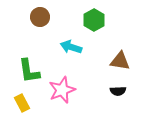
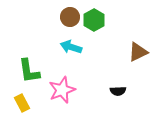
brown circle: moved 30 px right
brown triangle: moved 18 px right, 9 px up; rotated 35 degrees counterclockwise
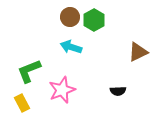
green L-shape: rotated 76 degrees clockwise
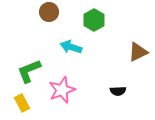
brown circle: moved 21 px left, 5 px up
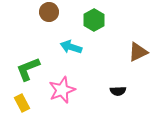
green L-shape: moved 1 px left, 2 px up
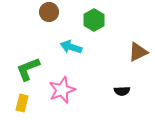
black semicircle: moved 4 px right
yellow rectangle: rotated 42 degrees clockwise
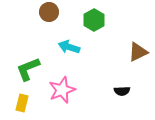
cyan arrow: moved 2 px left
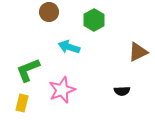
green L-shape: moved 1 px down
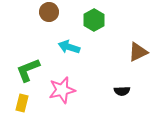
pink star: rotated 8 degrees clockwise
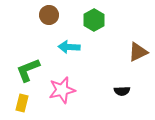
brown circle: moved 3 px down
cyan arrow: rotated 15 degrees counterclockwise
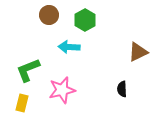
green hexagon: moved 9 px left
black semicircle: moved 2 px up; rotated 91 degrees clockwise
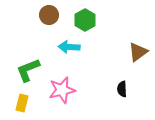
brown triangle: rotated 10 degrees counterclockwise
